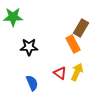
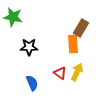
green star: rotated 12 degrees clockwise
orange rectangle: rotated 24 degrees clockwise
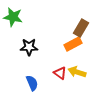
orange rectangle: rotated 66 degrees clockwise
yellow arrow: rotated 96 degrees counterclockwise
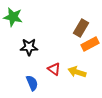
orange rectangle: moved 17 px right
red triangle: moved 6 px left, 4 px up
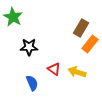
green star: rotated 18 degrees clockwise
orange rectangle: rotated 24 degrees counterclockwise
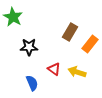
brown rectangle: moved 11 px left, 4 px down
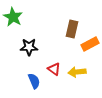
brown rectangle: moved 2 px right, 3 px up; rotated 18 degrees counterclockwise
orange rectangle: rotated 24 degrees clockwise
yellow arrow: rotated 24 degrees counterclockwise
blue semicircle: moved 2 px right, 2 px up
